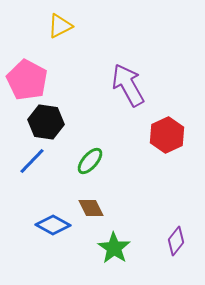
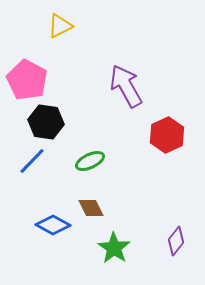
purple arrow: moved 2 px left, 1 px down
green ellipse: rotated 24 degrees clockwise
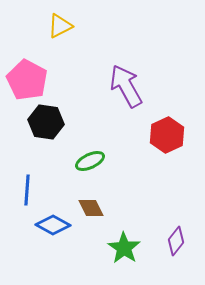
blue line: moved 5 px left, 29 px down; rotated 40 degrees counterclockwise
green star: moved 10 px right
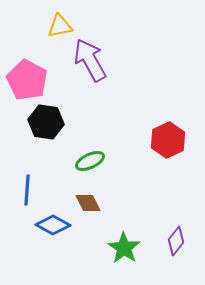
yellow triangle: rotated 16 degrees clockwise
purple arrow: moved 36 px left, 26 px up
red hexagon: moved 1 px right, 5 px down
brown diamond: moved 3 px left, 5 px up
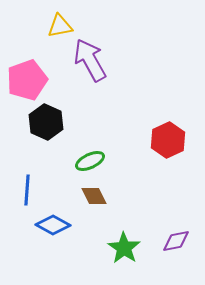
pink pentagon: rotated 24 degrees clockwise
black hexagon: rotated 16 degrees clockwise
brown diamond: moved 6 px right, 7 px up
purple diamond: rotated 40 degrees clockwise
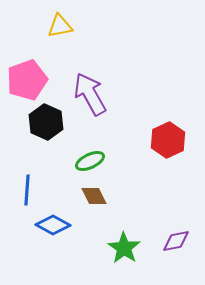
purple arrow: moved 34 px down
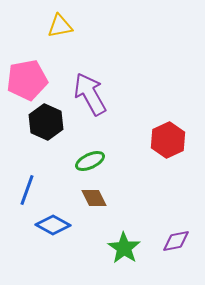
pink pentagon: rotated 9 degrees clockwise
blue line: rotated 16 degrees clockwise
brown diamond: moved 2 px down
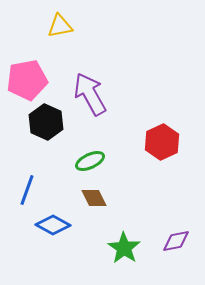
red hexagon: moved 6 px left, 2 px down
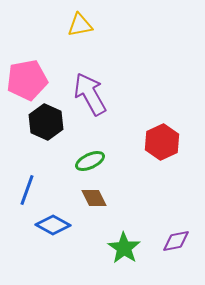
yellow triangle: moved 20 px right, 1 px up
